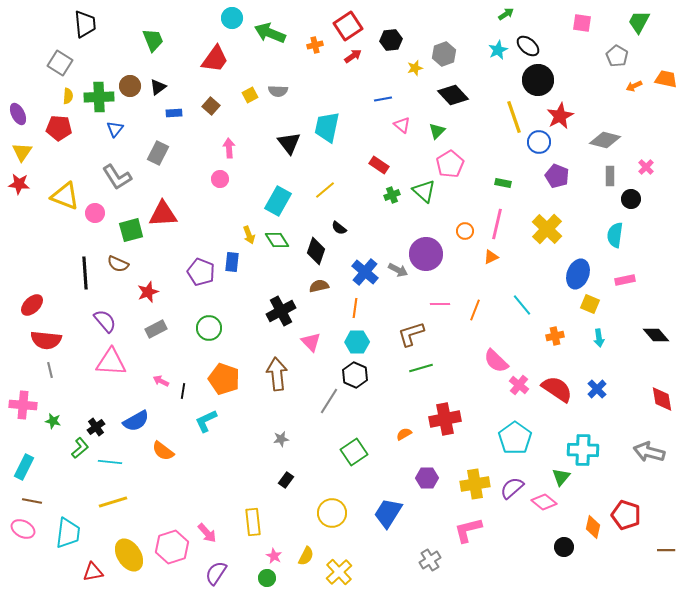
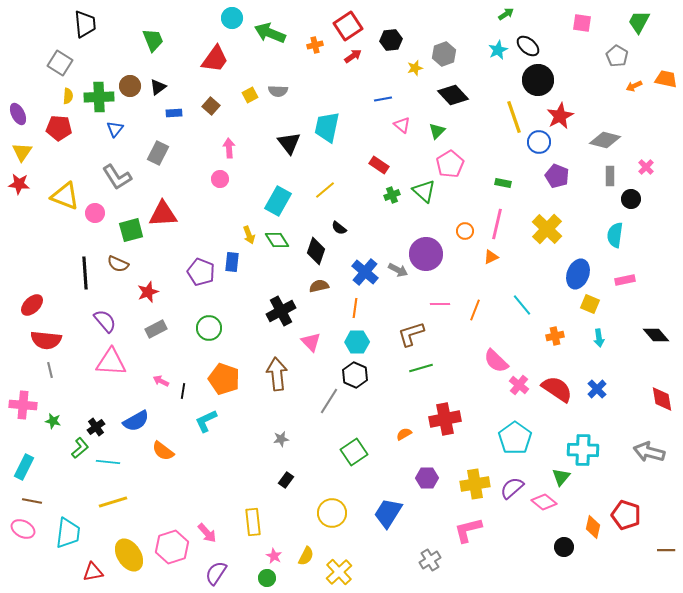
cyan line at (110, 462): moved 2 px left
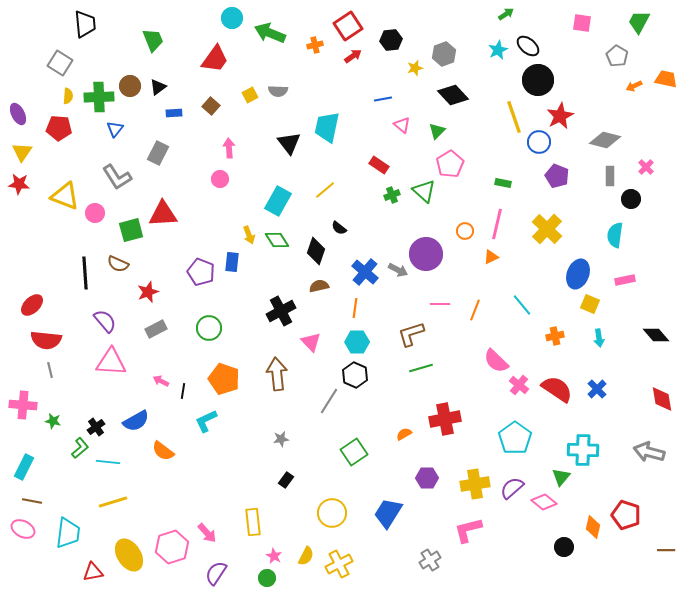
yellow cross at (339, 572): moved 8 px up; rotated 16 degrees clockwise
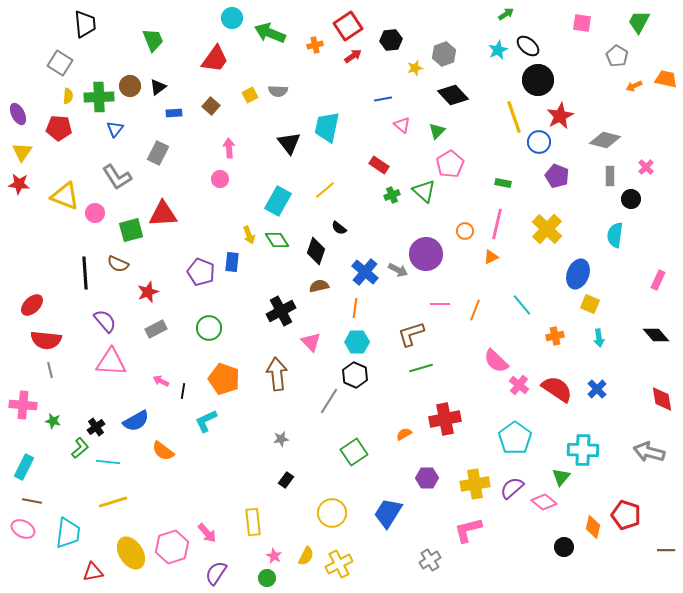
pink rectangle at (625, 280): moved 33 px right; rotated 54 degrees counterclockwise
yellow ellipse at (129, 555): moved 2 px right, 2 px up
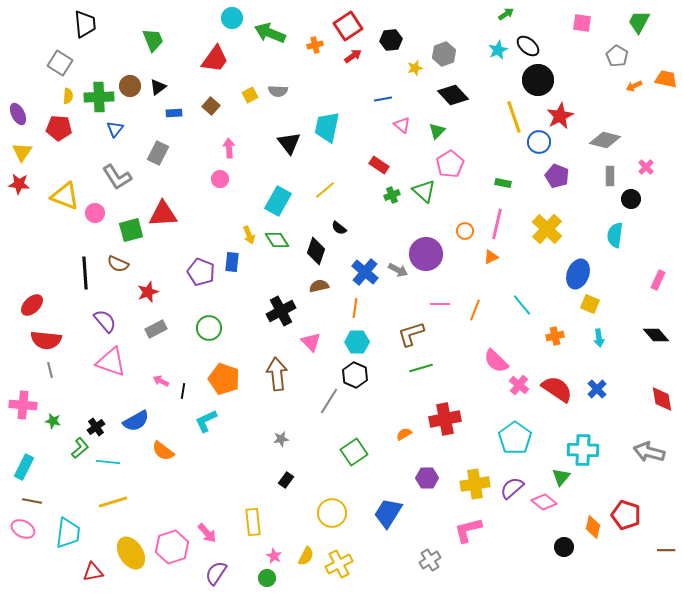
pink triangle at (111, 362): rotated 16 degrees clockwise
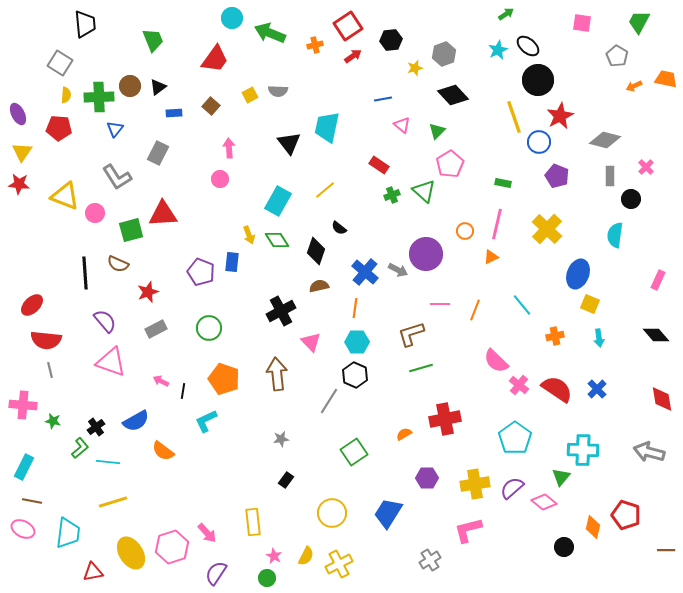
yellow semicircle at (68, 96): moved 2 px left, 1 px up
